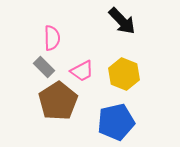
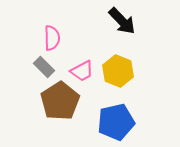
yellow hexagon: moved 6 px left, 3 px up
brown pentagon: moved 2 px right
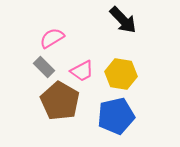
black arrow: moved 1 px right, 1 px up
pink semicircle: rotated 120 degrees counterclockwise
yellow hexagon: moved 3 px right, 3 px down; rotated 12 degrees counterclockwise
brown pentagon: rotated 9 degrees counterclockwise
blue pentagon: moved 6 px up
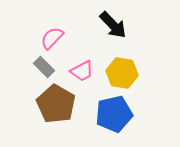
black arrow: moved 10 px left, 5 px down
pink semicircle: rotated 15 degrees counterclockwise
yellow hexagon: moved 1 px right, 1 px up
brown pentagon: moved 4 px left, 3 px down
blue pentagon: moved 2 px left, 2 px up
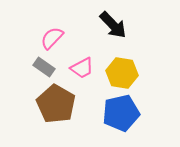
gray rectangle: rotated 10 degrees counterclockwise
pink trapezoid: moved 3 px up
blue pentagon: moved 7 px right, 1 px up
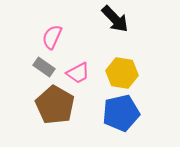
black arrow: moved 2 px right, 6 px up
pink semicircle: moved 1 px up; rotated 20 degrees counterclockwise
pink trapezoid: moved 4 px left, 5 px down
brown pentagon: moved 1 px left, 1 px down
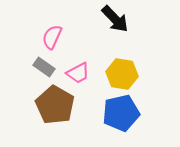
yellow hexagon: moved 1 px down
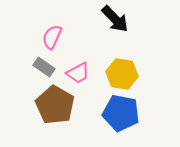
blue pentagon: rotated 24 degrees clockwise
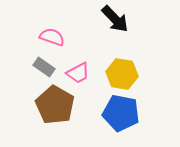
pink semicircle: rotated 85 degrees clockwise
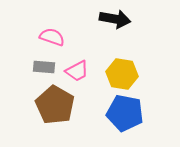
black arrow: rotated 36 degrees counterclockwise
gray rectangle: rotated 30 degrees counterclockwise
pink trapezoid: moved 1 px left, 2 px up
blue pentagon: moved 4 px right
